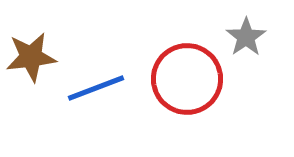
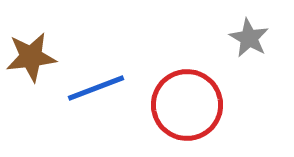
gray star: moved 3 px right, 1 px down; rotated 9 degrees counterclockwise
red circle: moved 26 px down
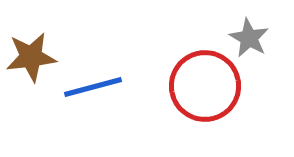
blue line: moved 3 px left, 1 px up; rotated 6 degrees clockwise
red circle: moved 18 px right, 19 px up
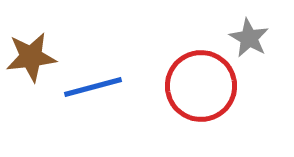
red circle: moved 4 px left
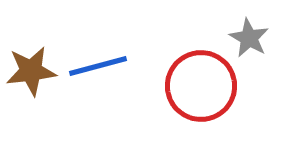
brown star: moved 14 px down
blue line: moved 5 px right, 21 px up
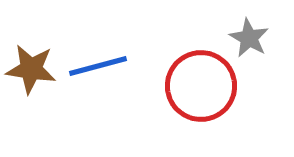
brown star: moved 2 px up; rotated 15 degrees clockwise
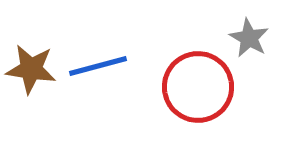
red circle: moved 3 px left, 1 px down
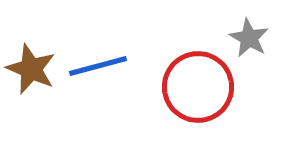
brown star: rotated 15 degrees clockwise
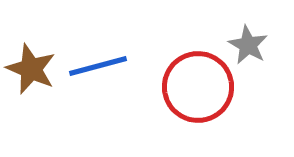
gray star: moved 1 px left, 7 px down
